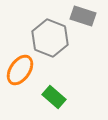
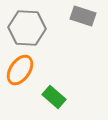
gray hexagon: moved 23 px left, 10 px up; rotated 18 degrees counterclockwise
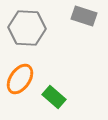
gray rectangle: moved 1 px right
orange ellipse: moved 9 px down
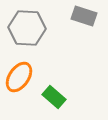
orange ellipse: moved 1 px left, 2 px up
